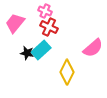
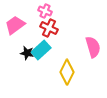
pink trapezoid: moved 2 px down; rotated 15 degrees clockwise
red cross: moved 1 px down
pink semicircle: moved 1 px up; rotated 65 degrees counterclockwise
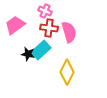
red cross: rotated 18 degrees counterclockwise
pink semicircle: moved 24 px left, 15 px up
black star: moved 1 px right, 1 px down
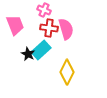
pink cross: moved 1 px left, 1 px up
pink trapezoid: rotated 105 degrees clockwise
pink semicircle: moved 3 px left, 3 px up
black star: rotated 16 degrees clockwise
